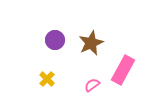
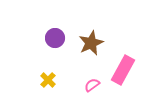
purple circle: moved 2 px up
yellow cross: moved 1 px right, 1 px down
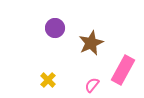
purple circle: moved 10 px up
pink semicircle: rotated 14 degrees counterclockwise
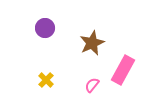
purple circle: moved 10 px left
brown star: moved 1 px right
yellow cross: moved 2 px left
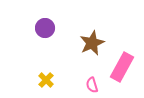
pink rectangle: moved 1 px left, 3 px up
pink semicircle: rotated 56 degrees counterclockwise
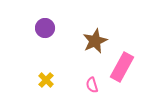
brown star: moved 3 px right, 2 px up
